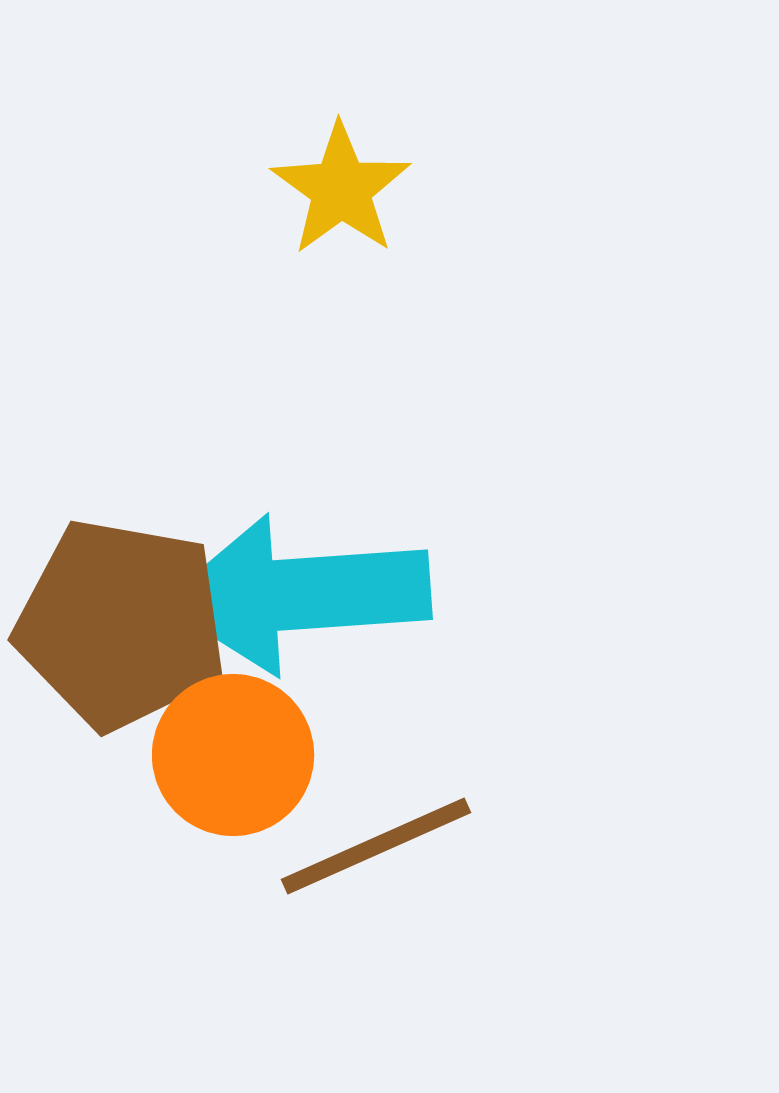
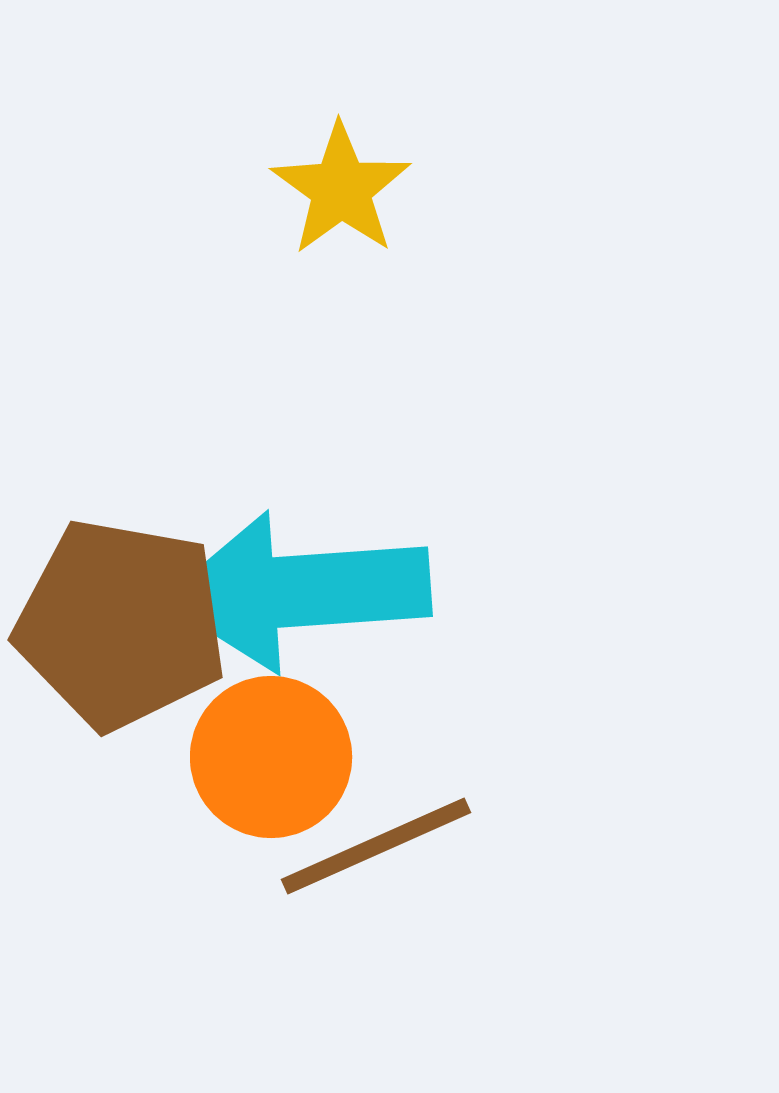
cyan arrow: moved 3 px up
orange circle: moved 38 px right, 2 px down
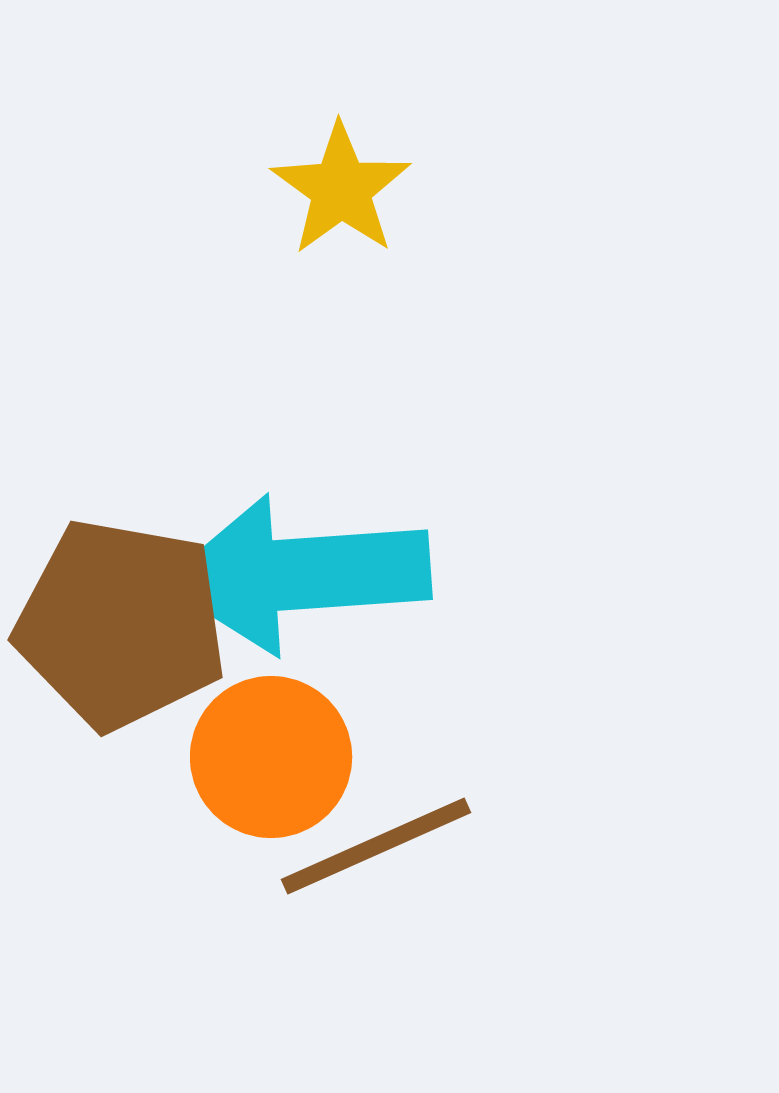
cyan arrow: moved 17 px up
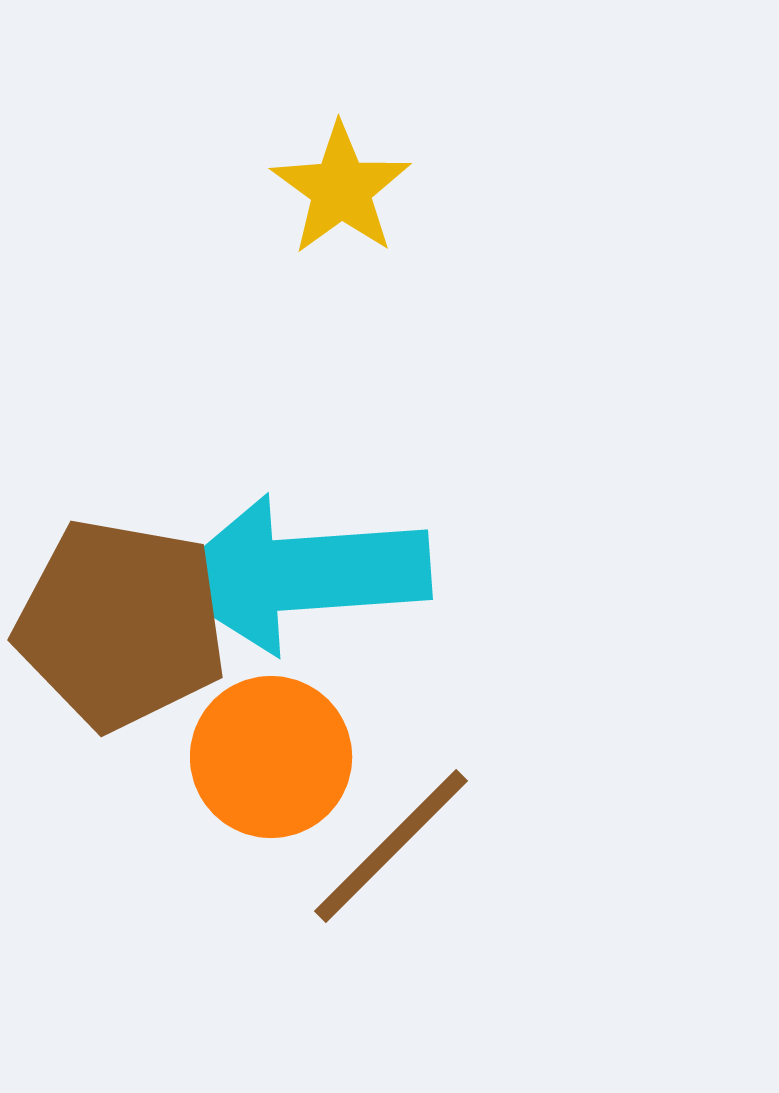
brown line: moved 15 px right; rotated 21 degrees counterclockwise
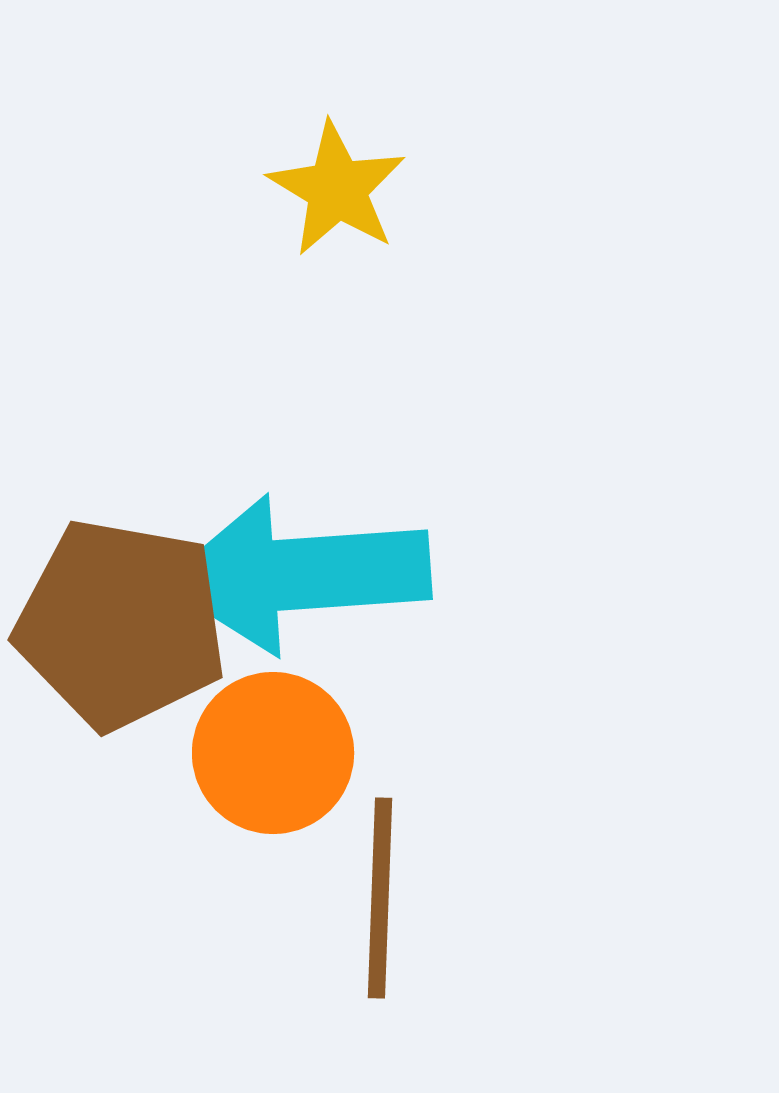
yellow star: moved 4 px left; rotated 5 degrees counterclockwise
orange circle: moved 2 px right, 4 px up
brown line: moved 11 px left, 52 px down; rotated 43 degrees counterclockwise
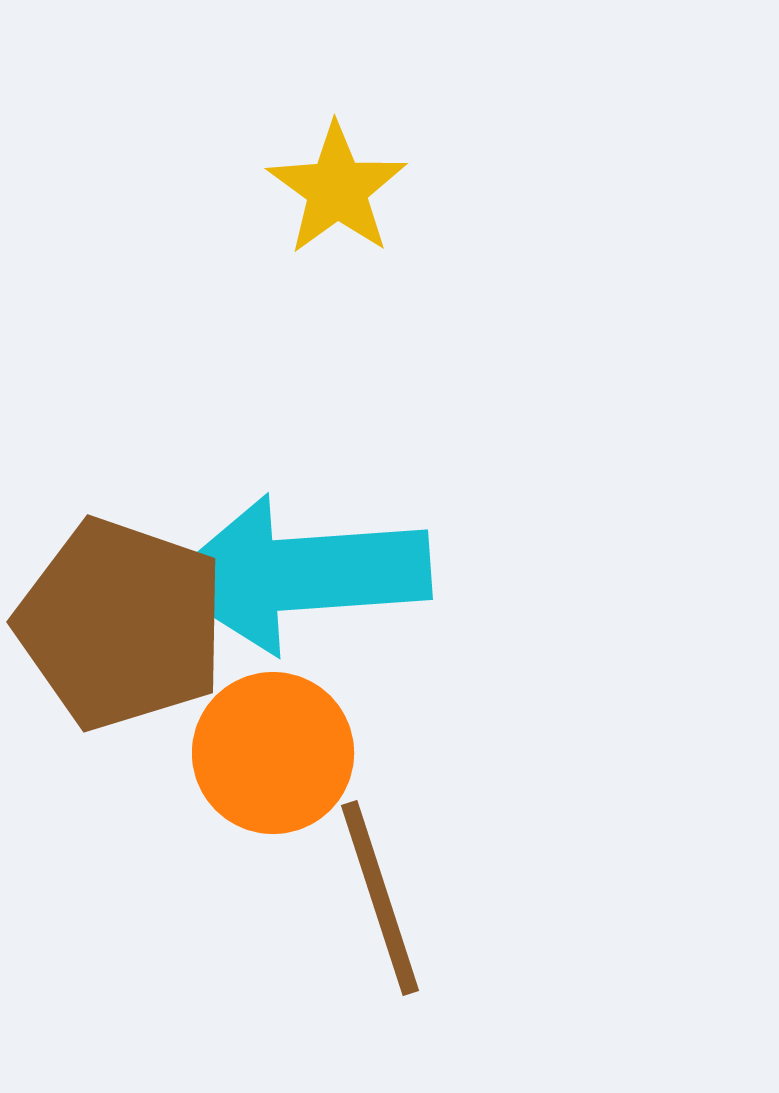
yellow star: rotated 5 degrees clockwise
brown pentagon: rotated 9 degrees clockwise
brown line: rotated 20 degrees counterclockwise
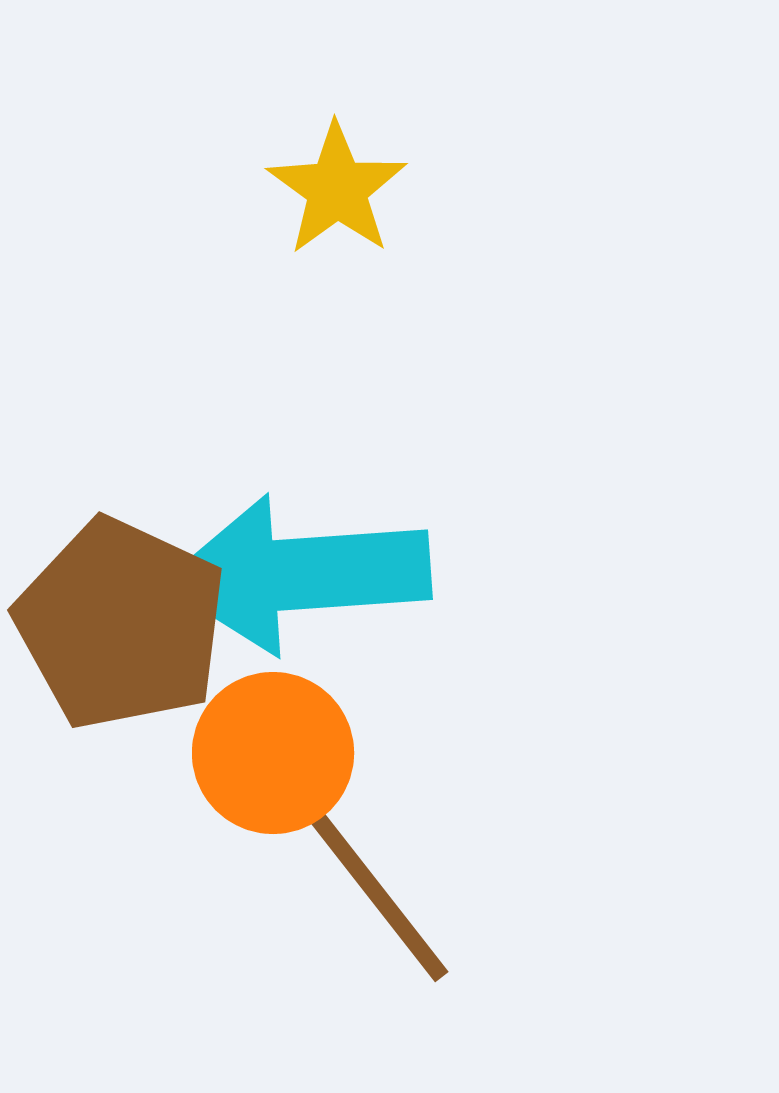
brown pentagon: rotated 6 degrees clockwise
brown line: rotated 20 degrees counterclockwise
